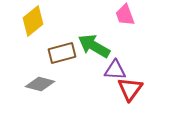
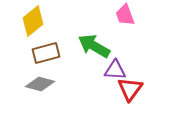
brown rectangle: moved 16 px left
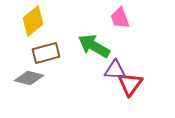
pink trapezoid: moved 5 px left, 3 px down
gray diamond: moved 11 px left, 6 px up
red triangle: moved 5 px up
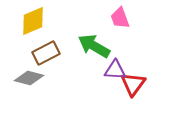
yellow diamond: rotated 16 degrees clockwise
brown rectangle: rotated 12 degrees counterclockwise
red triangle: moved 3 px right
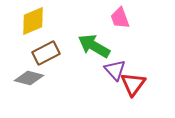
purple triangle: rotated 45 degrees clockwise
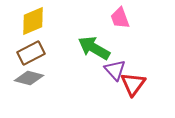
green arrow: moved 2 px down
brown rectangle: moved 15 px left
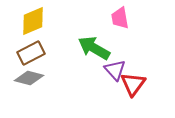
pink trapezoid: rotated 10 degrees clockwise
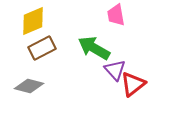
pink trapezoid: moved 4 px left, 3 px up
brown rectangle: moved 11 px right, 5 px up
gray diamond: moved 8 px down
red triangle: rotated 16 degrees clockwise
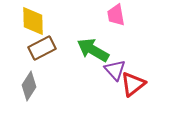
yellow diamond: rotated 68 degrees counterclockwise
green arrow: moved 1 px left, 2 px down
gray diamond: rotated 72 degrees counterclockwise
